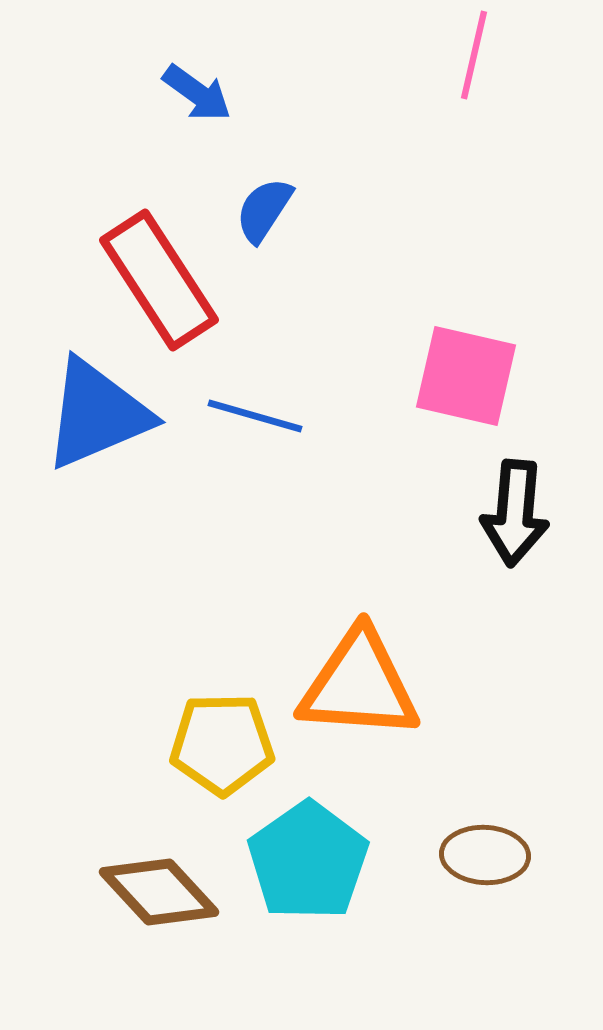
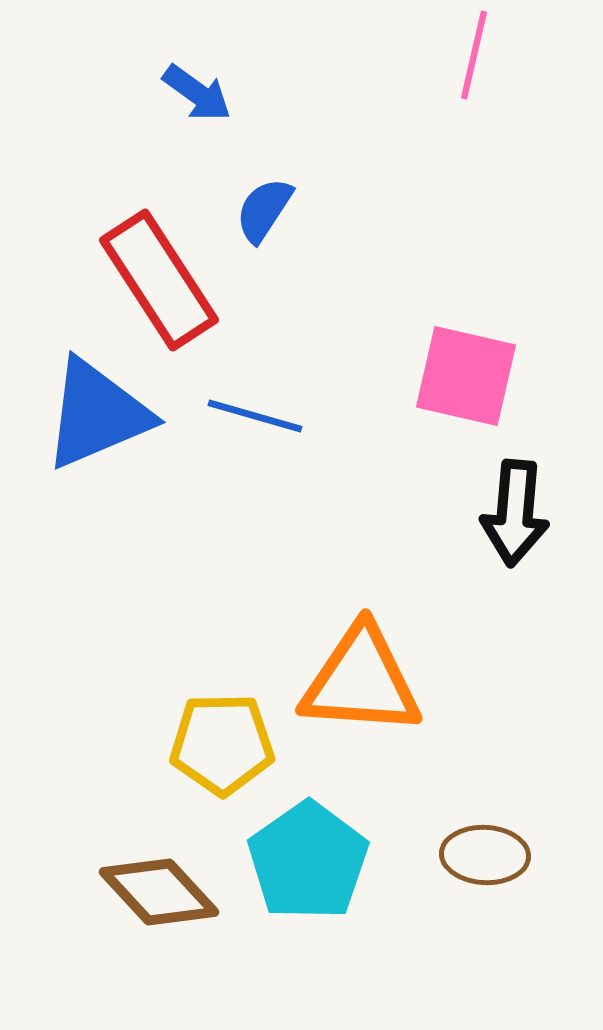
orange triangle: moved 2 px right, 4 px up
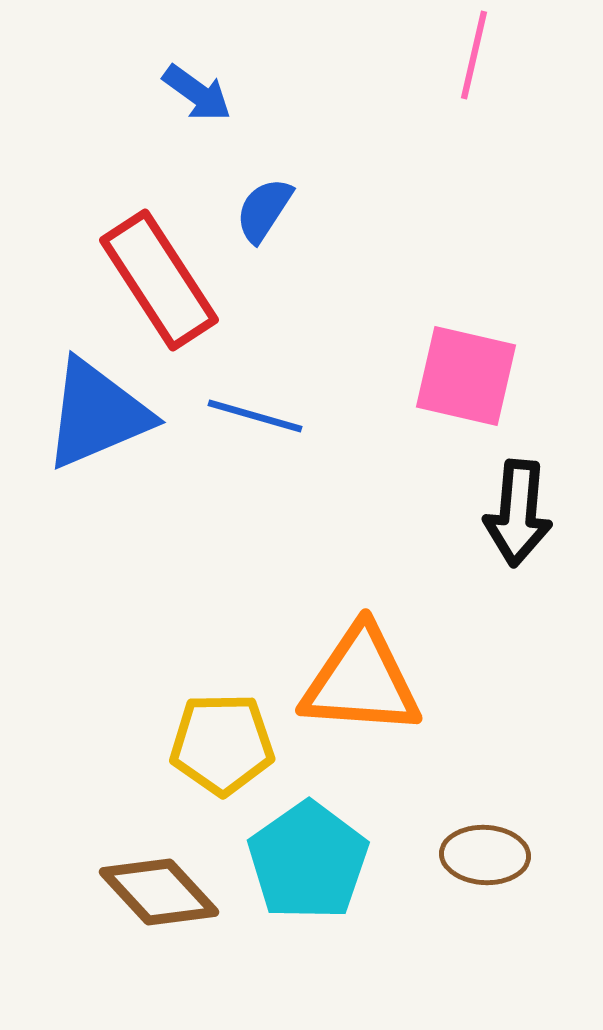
black arrow: moved 3 px right
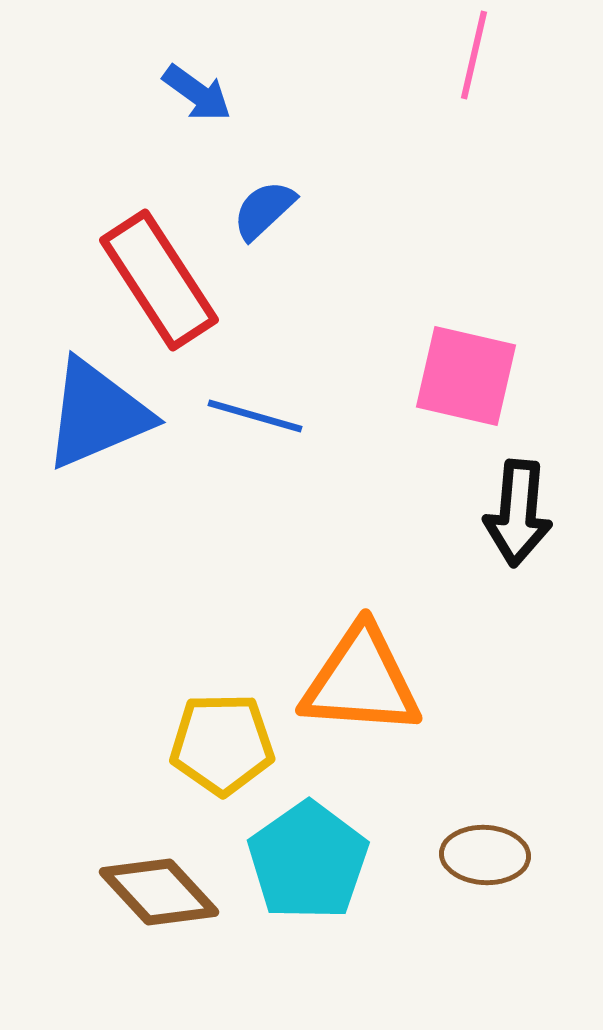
blue semicircle: rotated 14 degrees clockwise
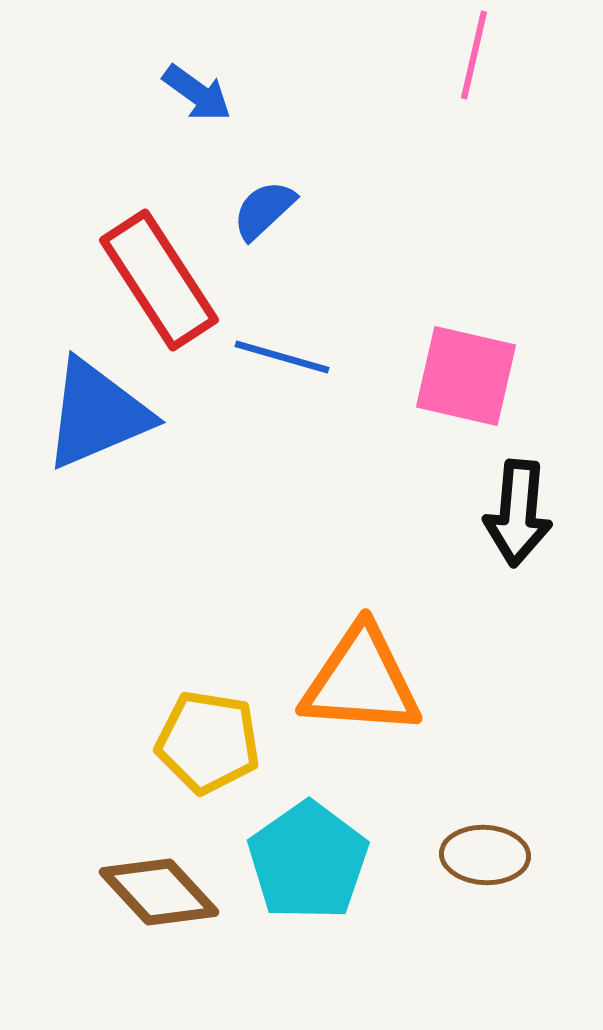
blue line: moved 27 px right, 59 px up
yellow pentagon: moved 14 px left, 2 px up; rotated 10 degrees clockwise
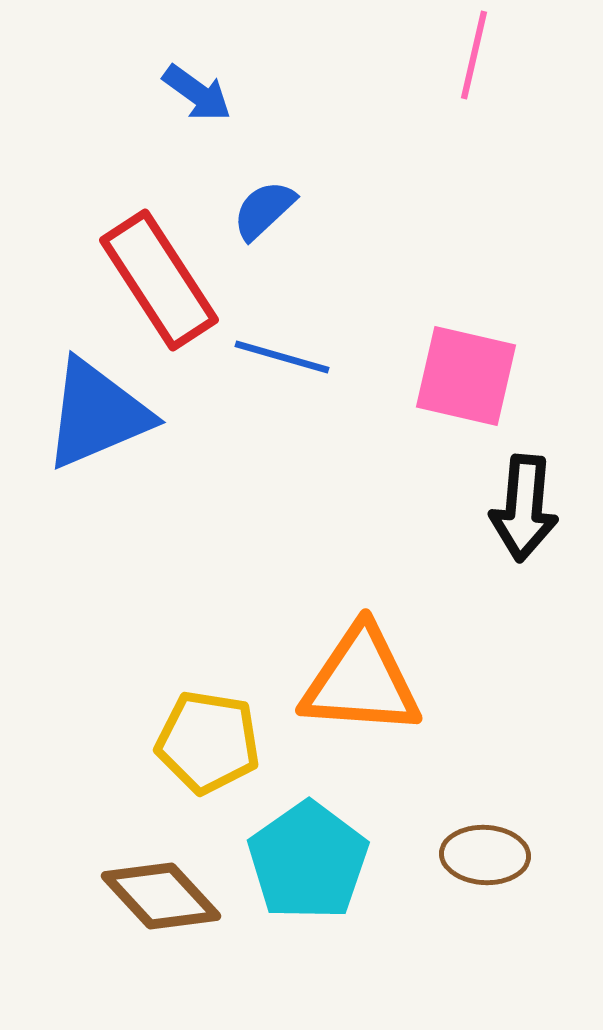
black arrow: moved 6 px right, 5 px up
brown diamond: moved 2 px right, 4 px down
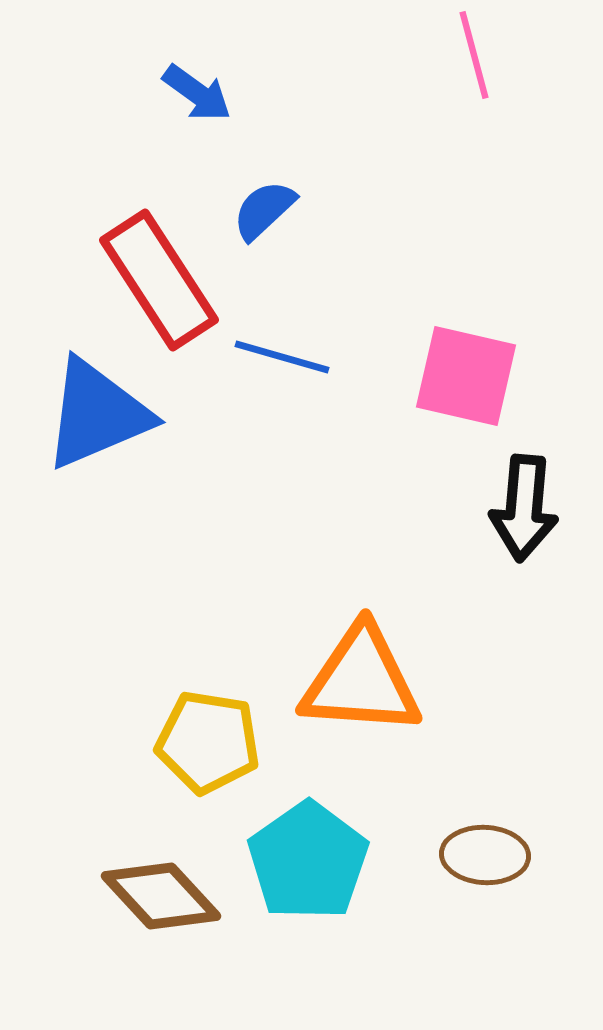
pink line: rotated 28 degrees counterclockwise
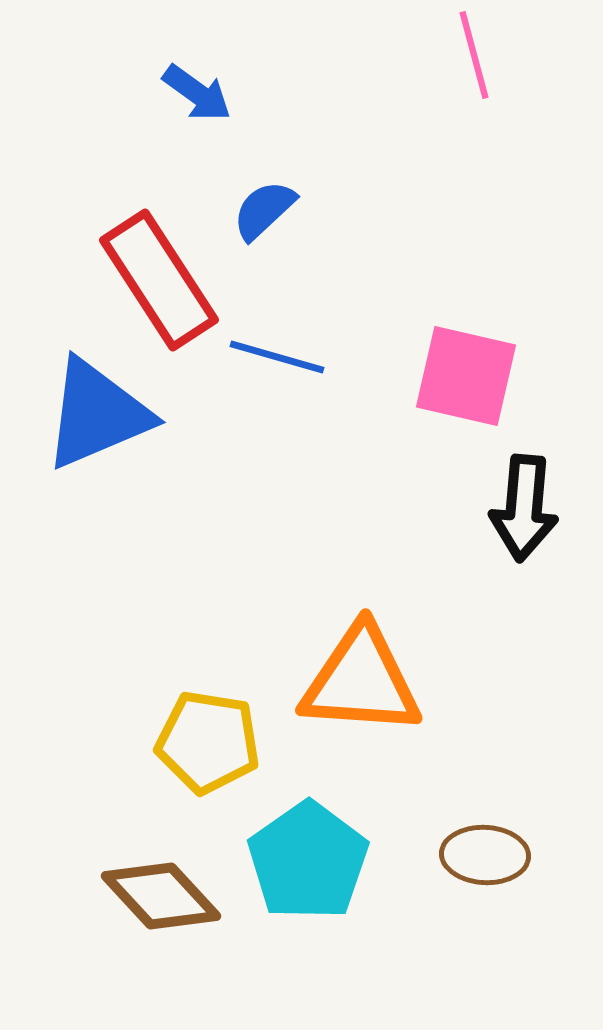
blue line: moved 5 px left
